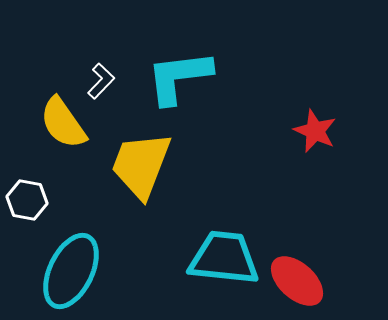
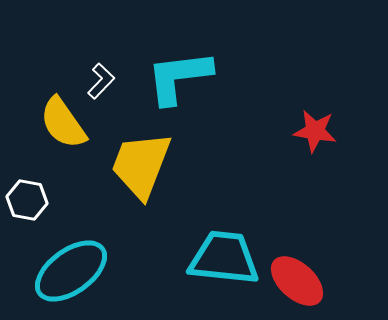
red star: rotated 15 degrees counterclockwise
cyan ellipse: rotated 28 degrees clockwise
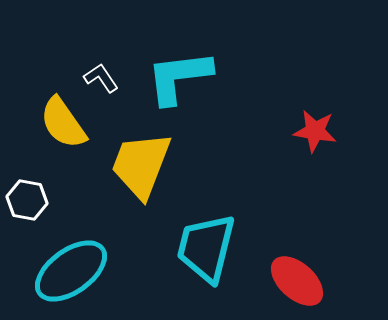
white L-shape: moved 3 px up; rotated 78 degrees counterclockwise
cyan trapezoid: moved 18 px left, 10 px up; rotated 82 degrees counterclockwise
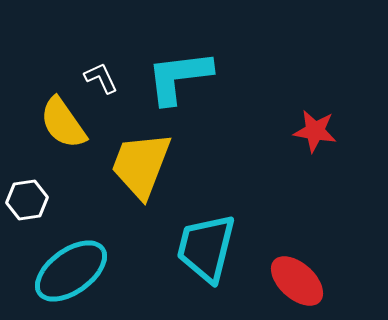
white L-shape: rotated 9 degrees clockwise
white hexagon: rotated 18 degrees counterclockwise
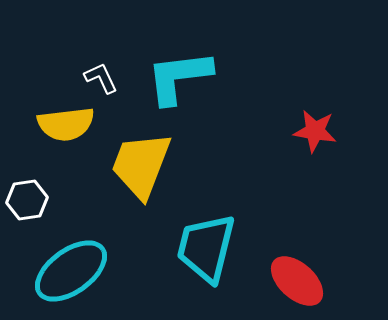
yellow semicircle: moved 3 px right, 1 px down; rotated 62 degrees counterclockwise
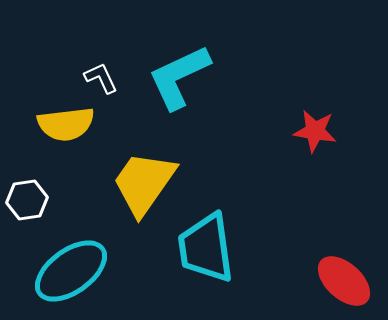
cyan L-shape: rotated 18 degrees counterclockwise
yellow trapezoid: moved 3 px right, 18 px down; rotated 14 degrees clockwise
cyan trapezoid: rotated 22 degrees counterclockwise
red ellipse: moved 47 px right
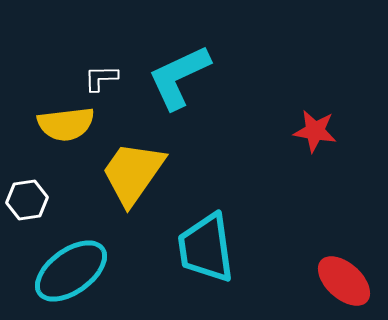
white L-shape: rotated 66 degrees counterclockwise
yellow trapezoid: moved 11 px left, 10 px up
